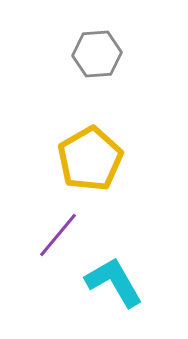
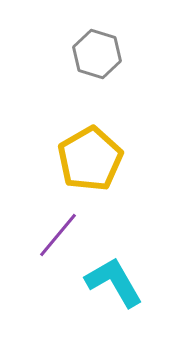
gray hexagon: rotated 21 degrees clockwise
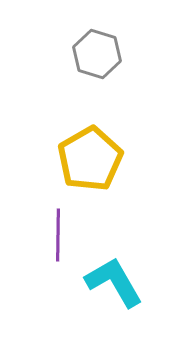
purple line: rotated 39 degrees counterclockwise
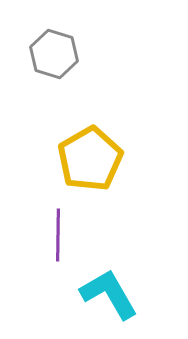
gray hexagon: moved 43 px left
cyan L-shape: moved 5 px left, 12 px down
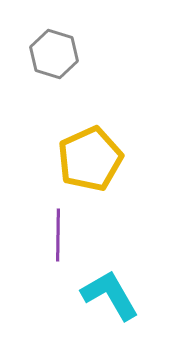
yellow pentagon: rotated 6 degrees clockwise
cyan L-shape: moved 1 px right, 1 px down
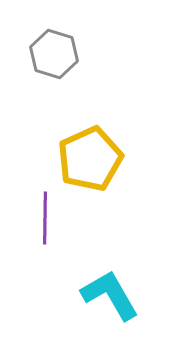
purple line: moved 13 px left, 17 px up
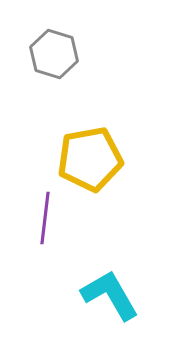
yellow pentagon: rotated 14 degrees clockwise
purple line: rotated 6 degrees clockwise
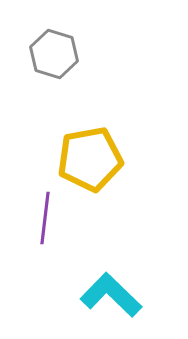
cyan L-shape: moved 1 px right; rotated 16 degrees counterclockwise
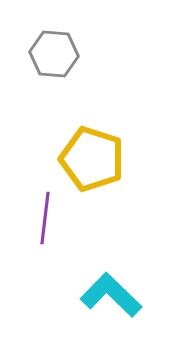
gray hexagon: rotated 12 degrees counterclockwise
yellow pentagon: moved 2 px right; rotated 28 degrees clockwise
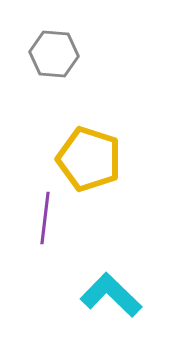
yellow pentagon: moved 3 px left
